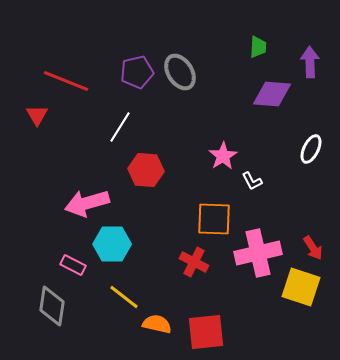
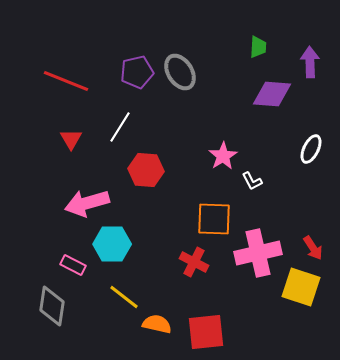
red triangle: moved 34 px right, 24 px down
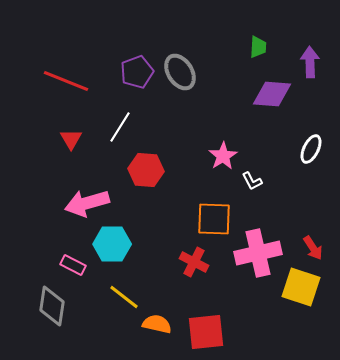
purple pentagon: rotated 8 degrees counterclockwise
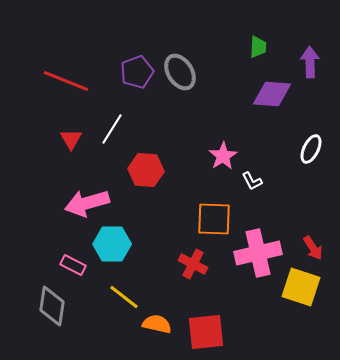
white line: moved 8 px left, 2 px down
red cross: moved 1 px left, 2 px down
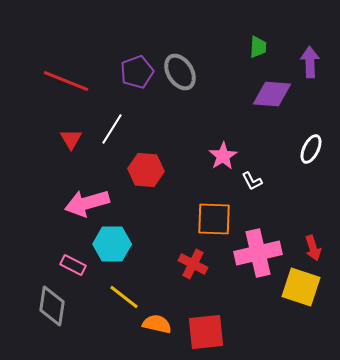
red arrow: rotated 15 degrees clockwise
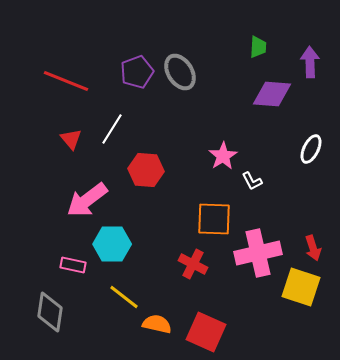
red triangle: rotated 10 degrees counterclockwise
pink arrow: moved 3 px up; rotated 21 degrees counterclockwise
pink rectangle: rotated 15 degrees counterclockwise
gray diamond: moved 2 px left, 6 px down
red square: rotated 30 degrees clockwise
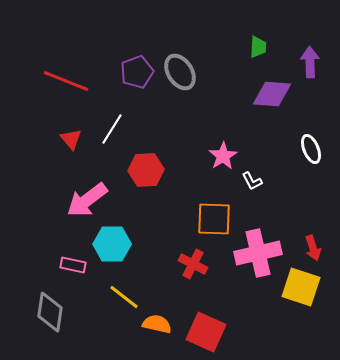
white ellipse: rotated 48 degrees counterclockwise
red hexagon: rotated 8 degrees counterclockwise
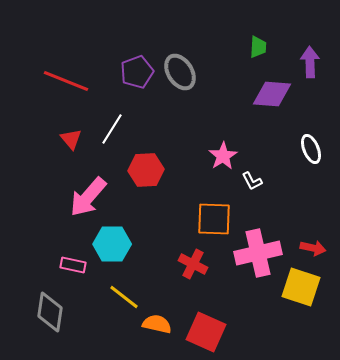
pink arrow: moved 1 px right, 3 px up; rotated 12 degrees counterclockwise
red arrow: rotated 60 degrees counterclockwise
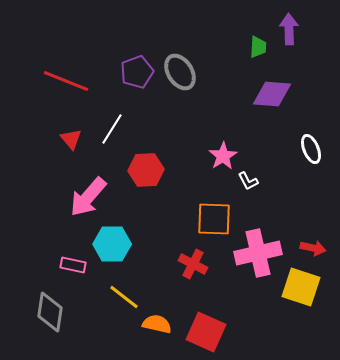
purple arrow: moved 21 px left, 33 px up
white L-shape: moved 4 px left
